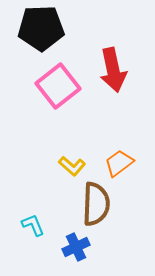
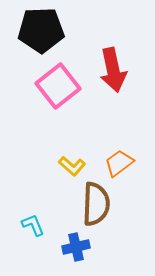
black pentagon: moved 2 px down
blue cross: rotated 12 degrees clockwise
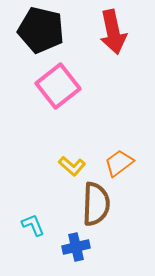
black pentagon: rotated 15 degrees clockwise
red arrow: moved 38 px up
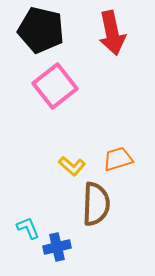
red arrow: moved 1 px left, 1 px down
pink square: moved 3 px left
orange trapezoid: moved 1 px left, 4 px up; rotated 20 degrees clockwise
cyan L-shape: moved 5 px left, 3 px down
blue cross: moved 19 px left
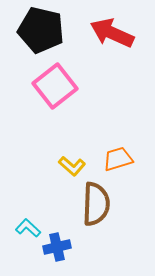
red arrow: rotated 126 degrees clockwise
cyan L-shape: rotated 25 degrees counterclockwise
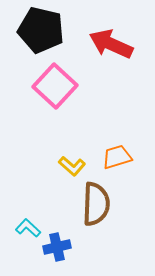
red arrow: moved 1 px left, 11 px down
pink square: rotated 9 degrees counterclockwise
orange trapezoid: moved 1 px left, 2 px up
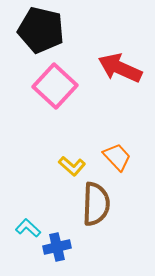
red arrow: moved 9 px right, 24 px down
orange trapezoid: rotated 64 degrees clockwise
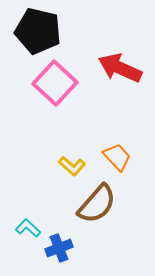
black pentagon: moved 3 px left, 1 px down
pink square: moved 3 px up
brown semicircle: moved 1 px right; rotated 39 degrees clockwise
blue cross: moved 2 px right, 1 px down; rotated 8 degrees counterclockwise
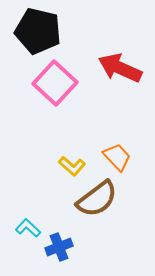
brown semicircle: moved 5 px up; rotated 12 degrees clockwise
blue cross: moved 1 px up
